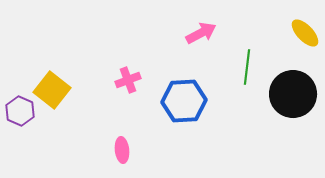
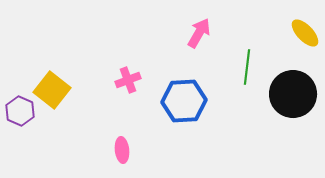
pink arrow: moved 2 px left; rotated 32 degrees counterclockwise
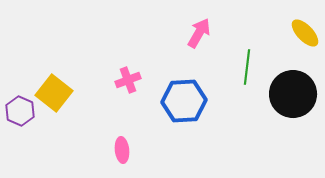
yellow square: moved 2 px right, 3 px down
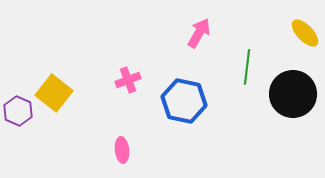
blue hexagon: rotated 15 degrees clockwise
purple hexagon: moved 2 px left
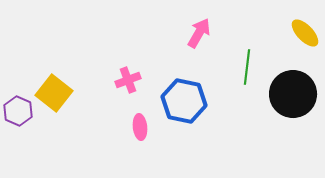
pink ellipse: moved 18 px right, 23 px up
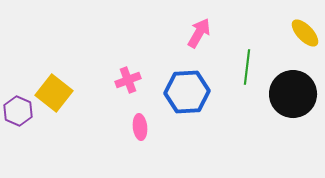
blue hexagon: moved 3 px right, 9 px up; rotated 15 degrees counterclockwise
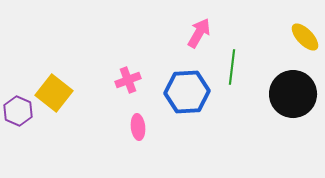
yellow ellipse: moved 4 px down
green line: moved 15 px left
pink ellipse: moved 2 px left
